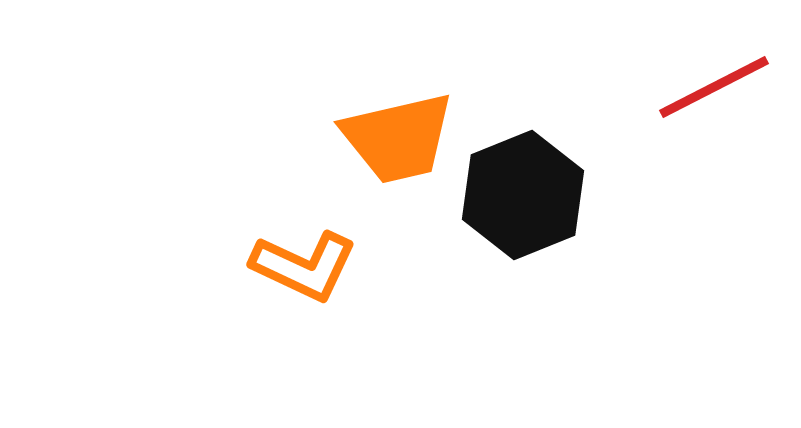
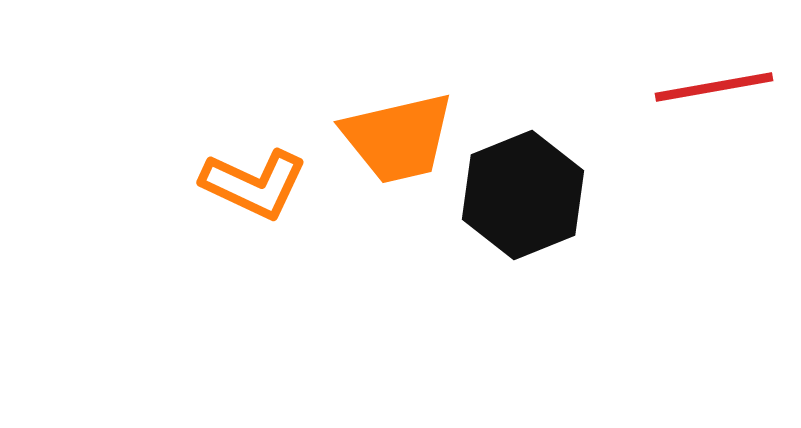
red line: rotated 17 degrees clockwise
orange L-shape: moved 50 px left, 82 px up
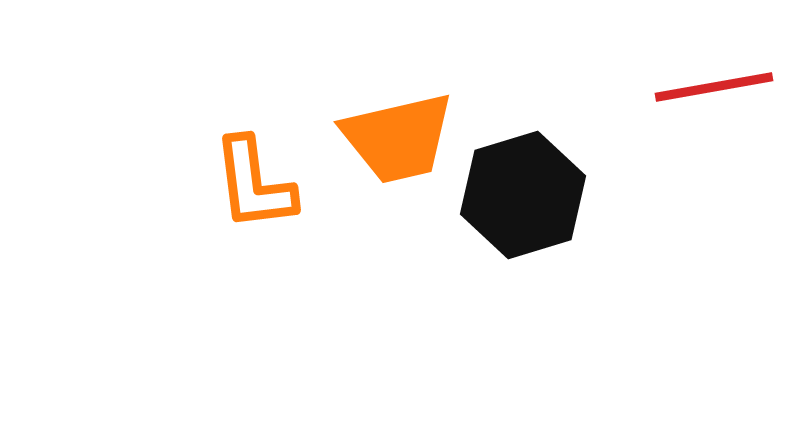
orange L-shape: rotated 58 degrees clockwise
black hexagon: rotated 5 degrees clockwise
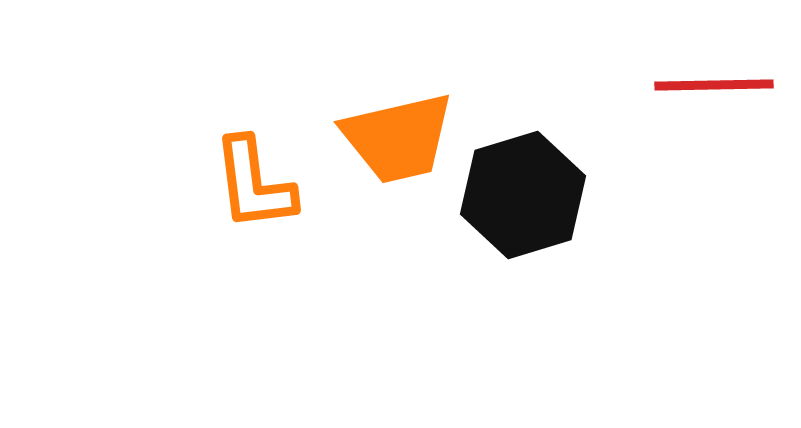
red line: moved 2 px up; rotated 9 degrees clockwise
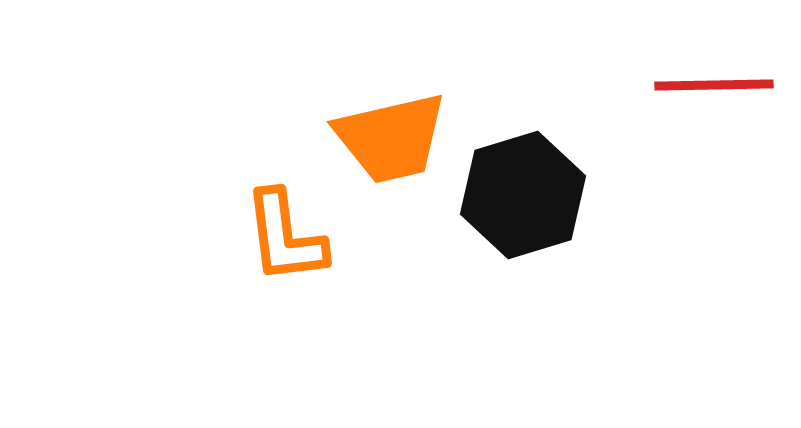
orange trapezoid: moved 7 px left
orange L-shape: moved 31 px right, 53 px down
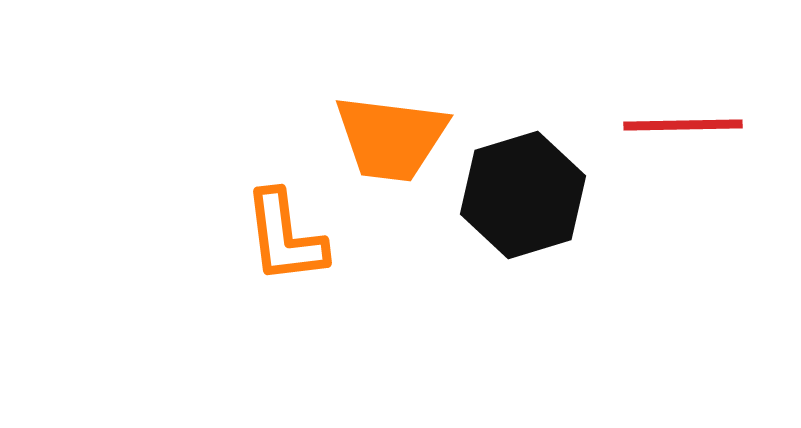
red line: moved 31 px left, 40 px down
orange trapezoid: rotated 20 degrees clockwise
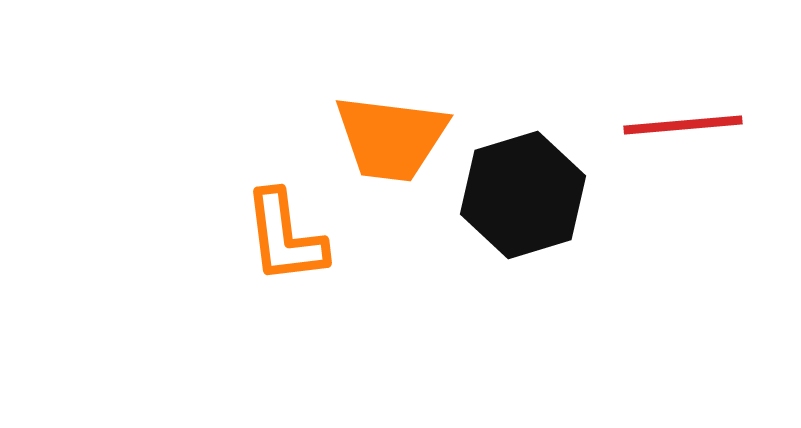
red line: rotated 4 degrees counterclockwise
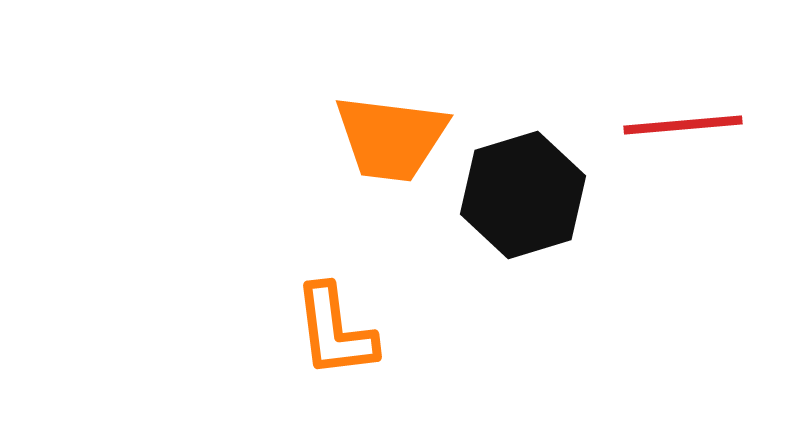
orange L-shape: moved 50 px right, 94 px down
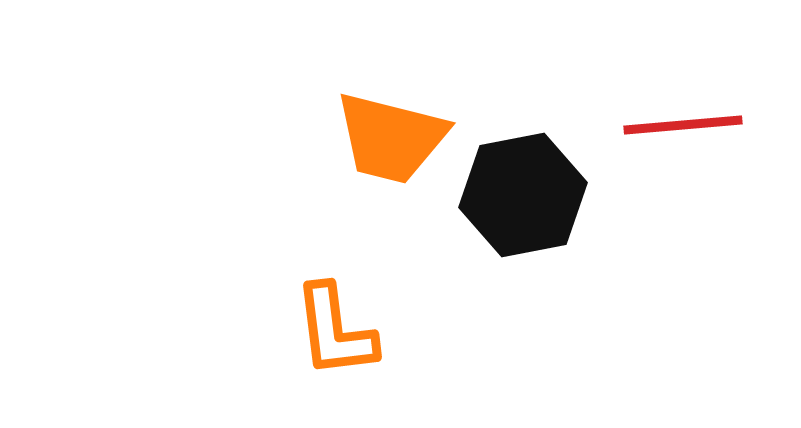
orange trapezoid: rotated 7 degrees clockwise
black hexagon: rotated 6 degrees clockwise
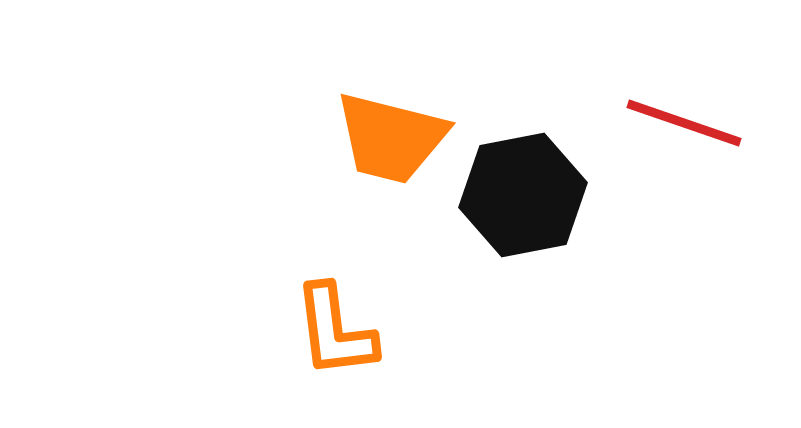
red line: moved 1 px right, 2 px up; rotated 24 degrees clockwise
